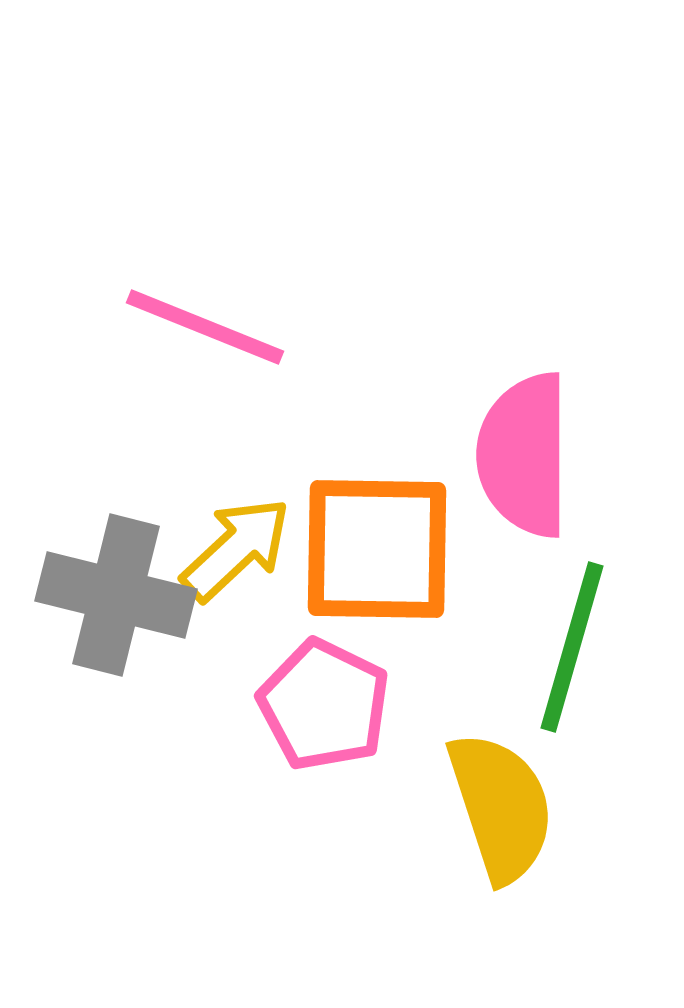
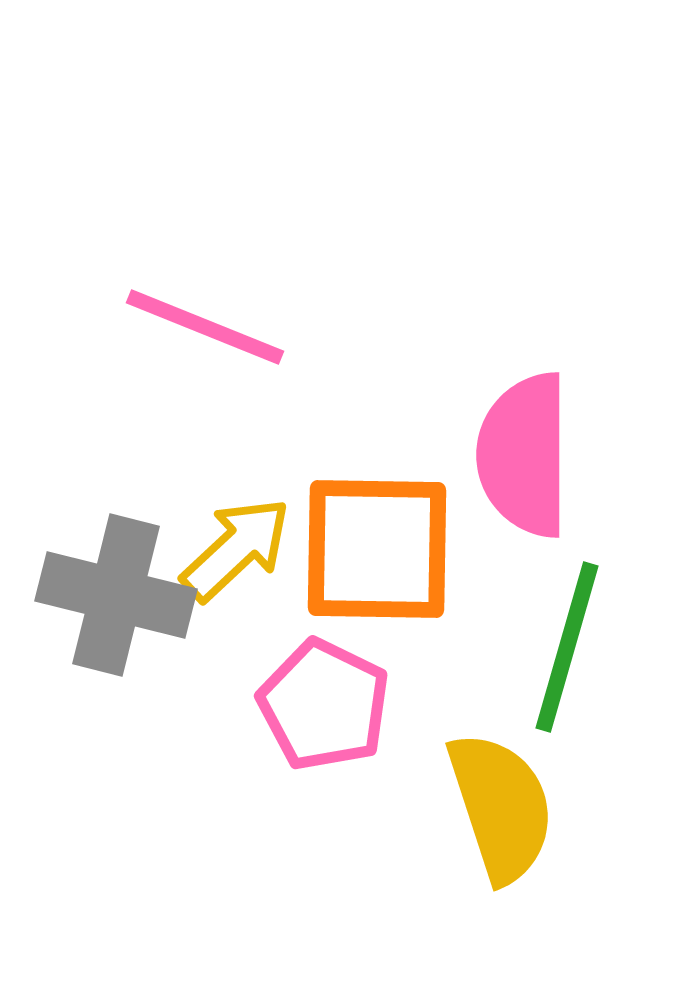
green line: moved 5 px left
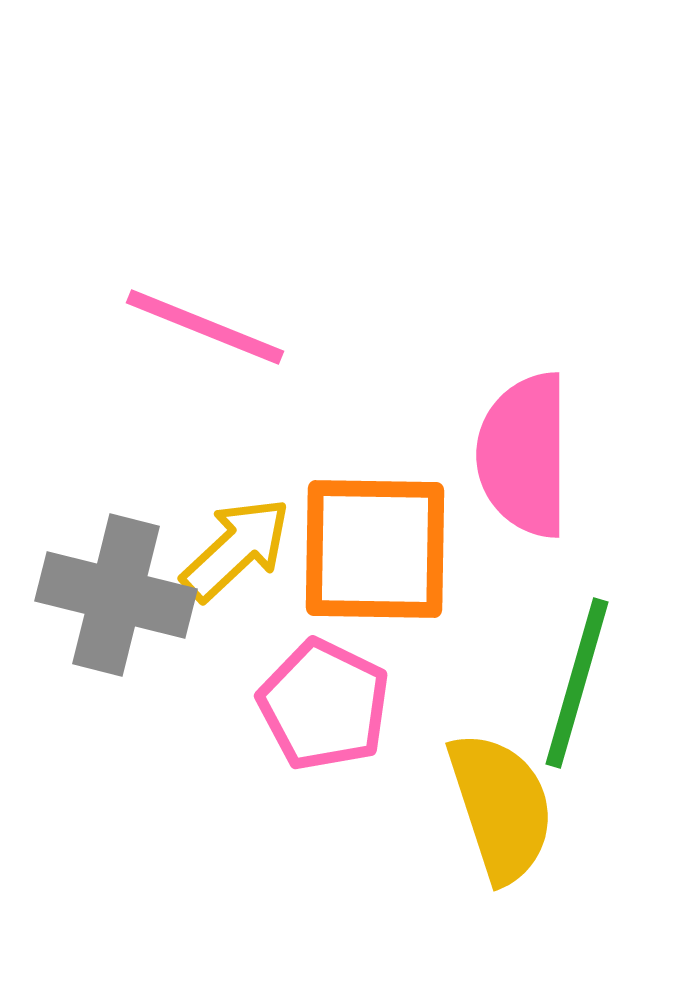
orange square: moved 2 px left
green line: moved 10 px right, 36 px down
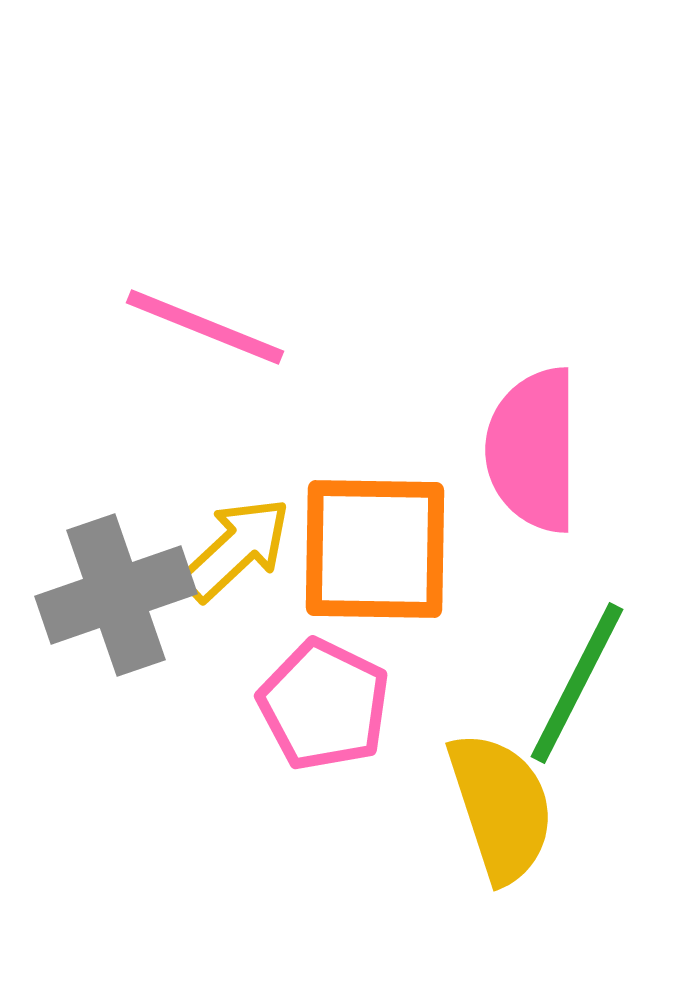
pink semicircle: moved 9 px right, 5 px up
gray cross: rotated 33 degrees counterclockwise
green line: rotated 11 degrees clockwise
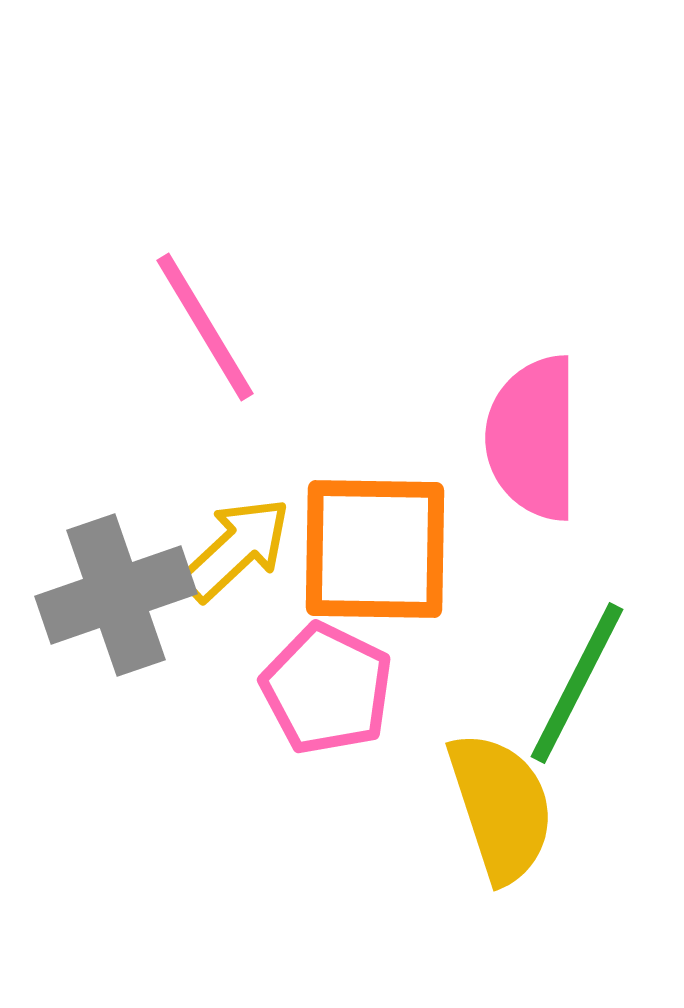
pink line: rotated 37 degrees clockwise
pink semicircle: moved 12 px up
pink pentagon: moved 3 px right, 16 px up
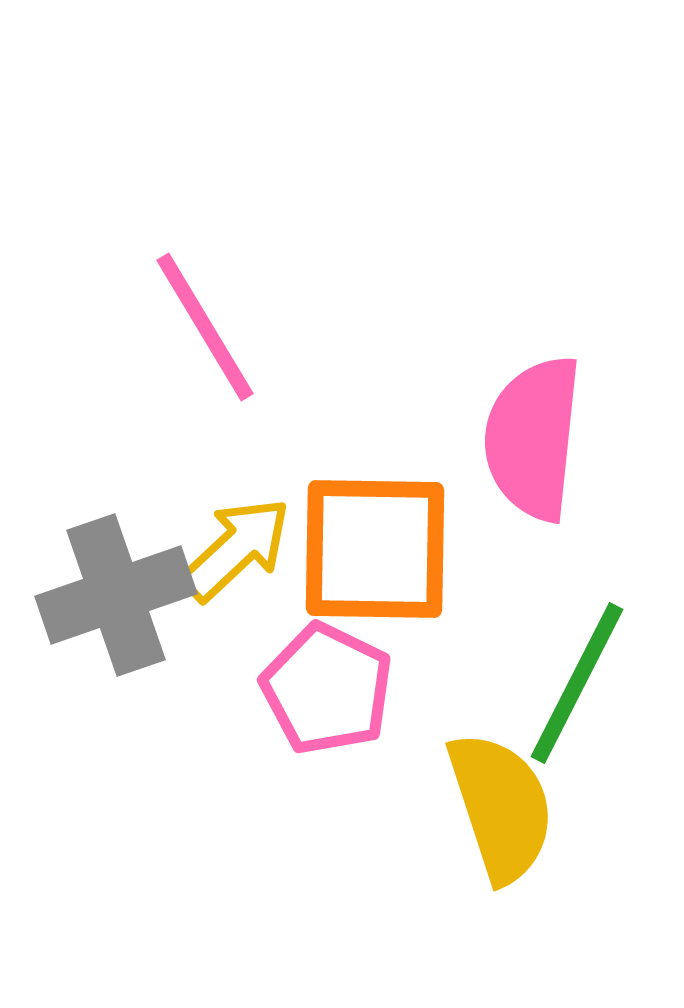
pink semicircle: rotated 6 degrees clockwise
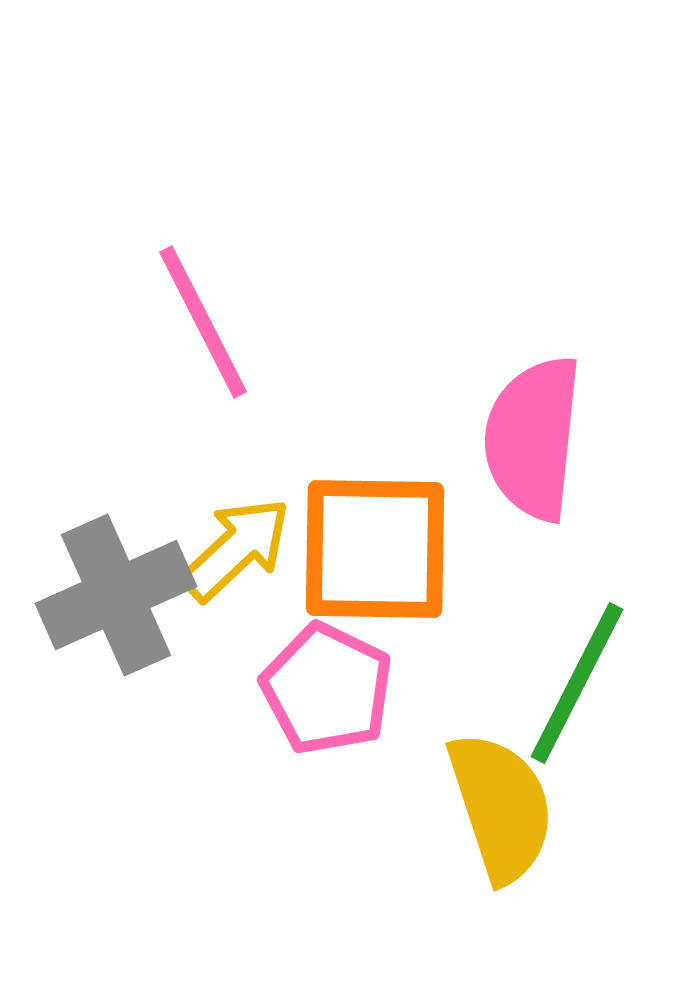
pink line: moved 2 px left, 5 px up; rotated 4 degrees clockwise
gray cross: rotated 5 degrees counterclockwise
